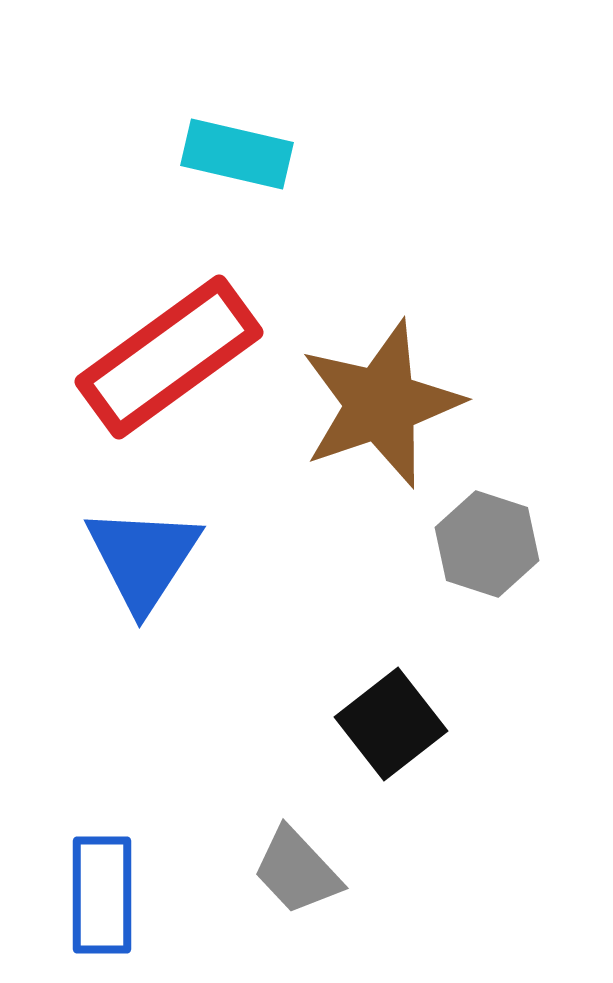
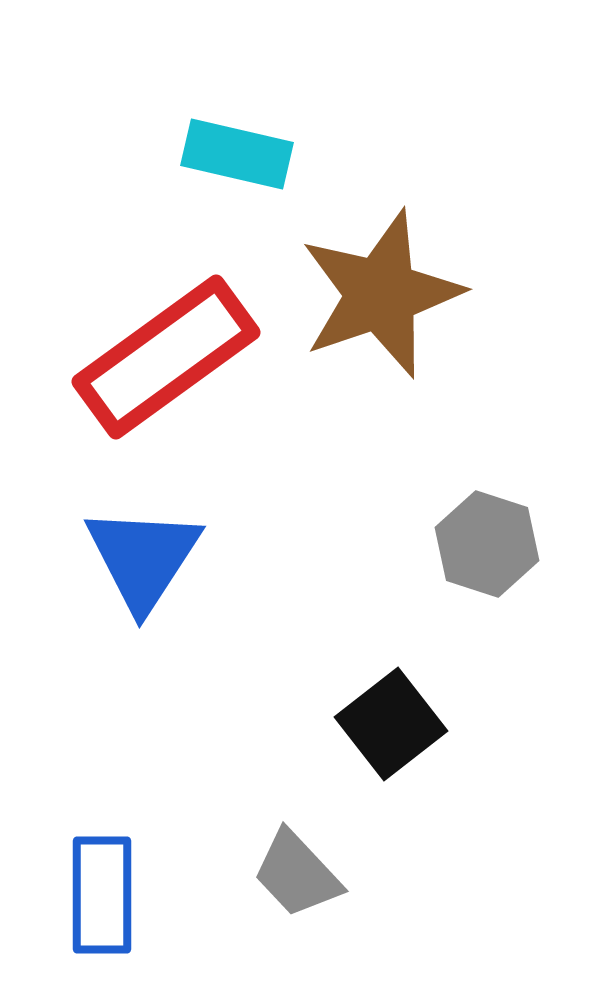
red rectangle: moved 3 px left
brown star: moved 110 px up
gray trapezoid: moved 3 px down
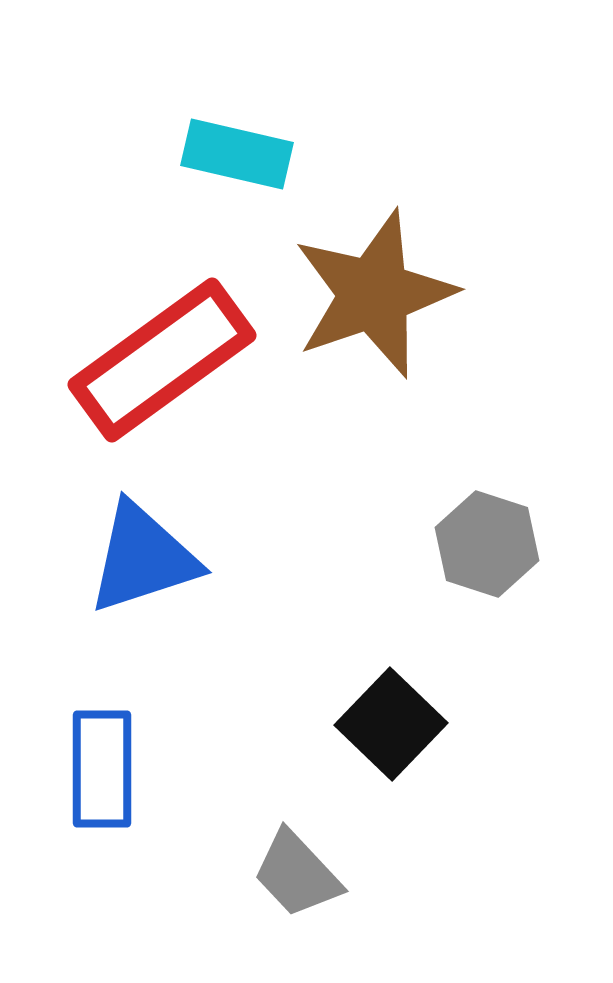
brown star: moved 7 px left
red rectangle: moved 4 px left, 3 px down
blue triangle: rotated 39 degrees clockwise
black square: rotated 8 degrees counterclockwise
blue rectangle: moved 126 px up
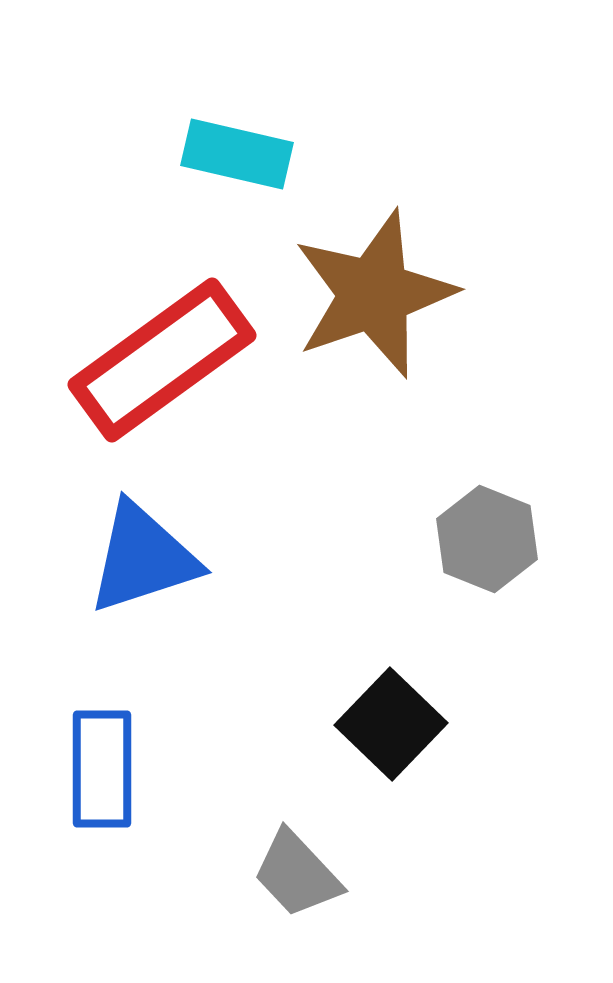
gray hexagon: moved 5 px up; rotated 4 degrees clockwise
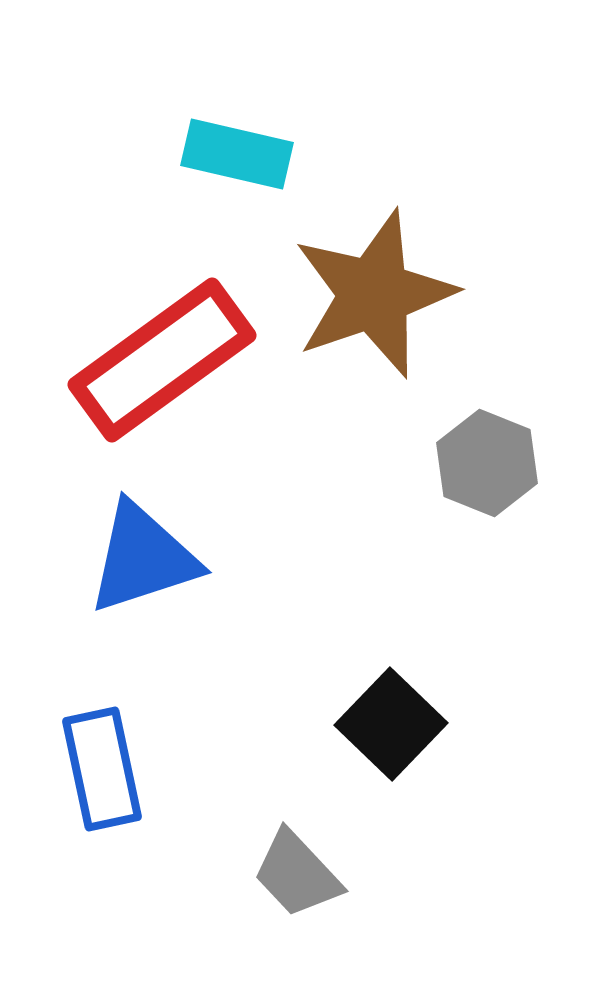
gray hexagon: moved 76 px up
blue rectangle: rotated 12 degrees counterclockwise
